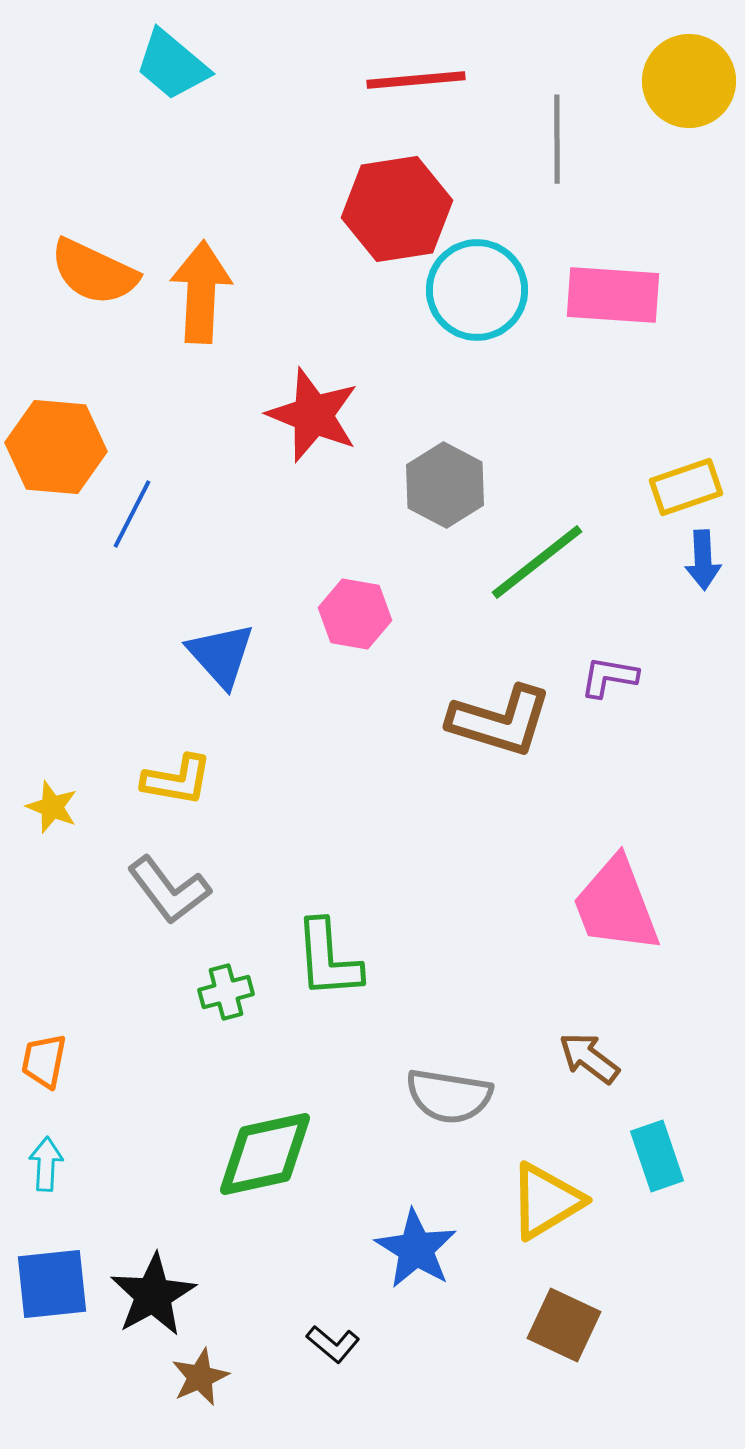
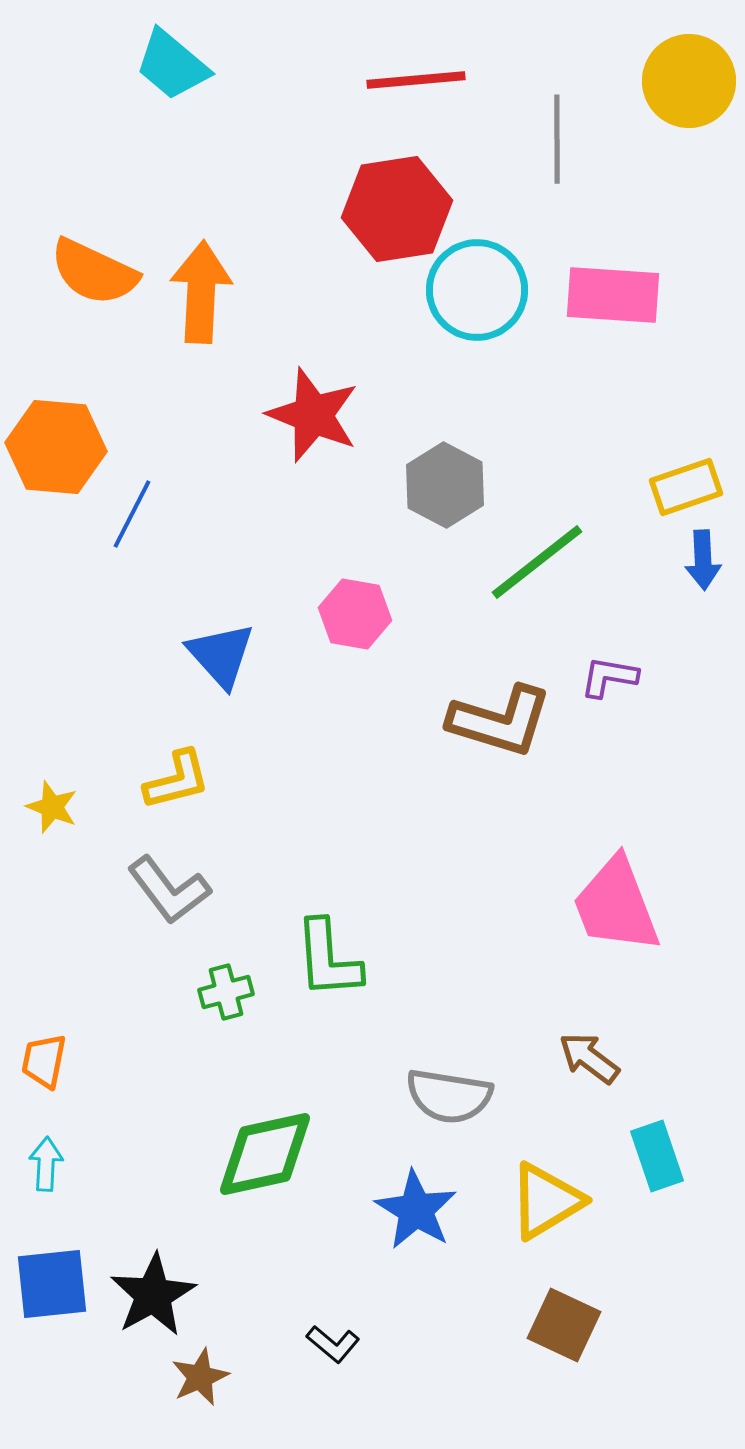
yellow L-shape: rotated 24 degrees counterclockwise
blue star: moved 39 px up
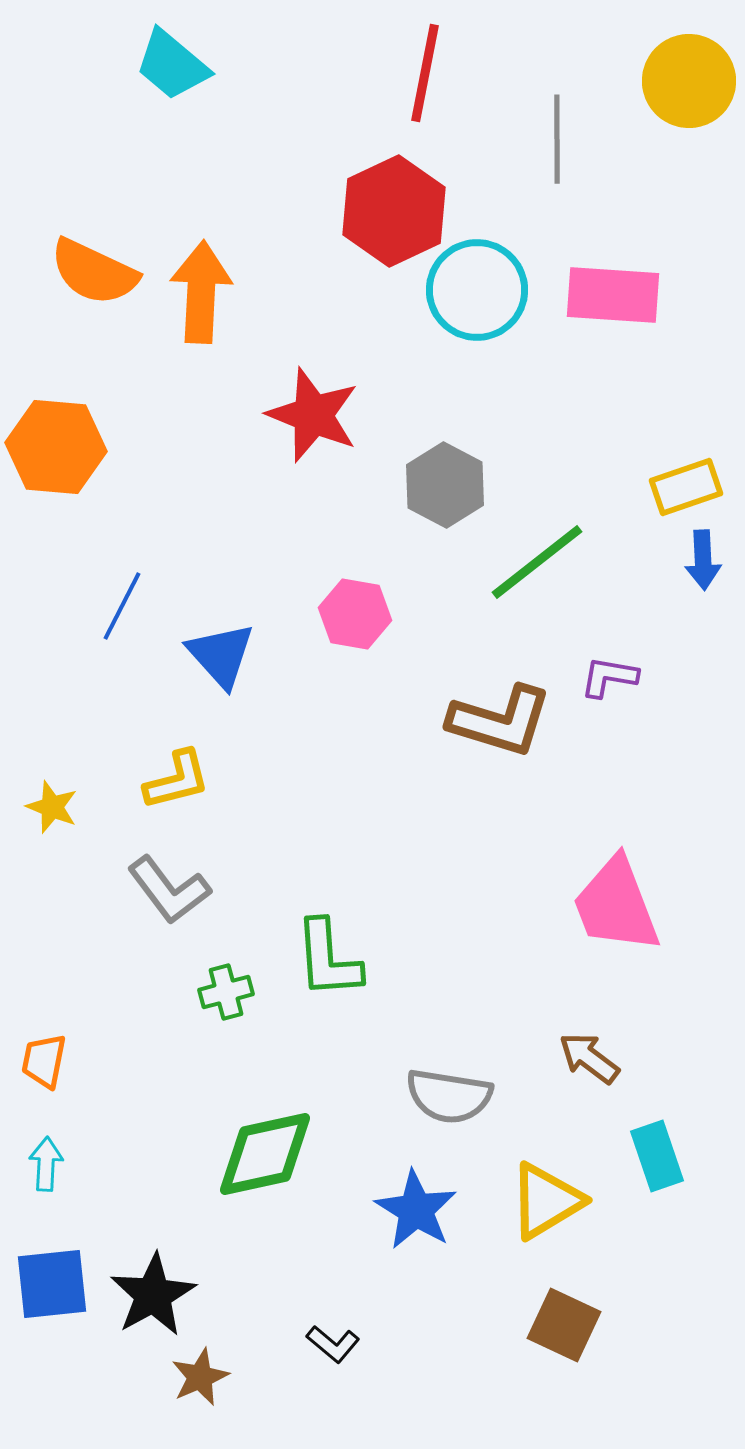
red line: moved 9 px right, 7 px up; rotated 74 degrees counterclockwise
red hexagon: moved 3 px left, 2 px down; rotated 16 degrees counterclockwise
blue line: moved 10 px left, 92 px down
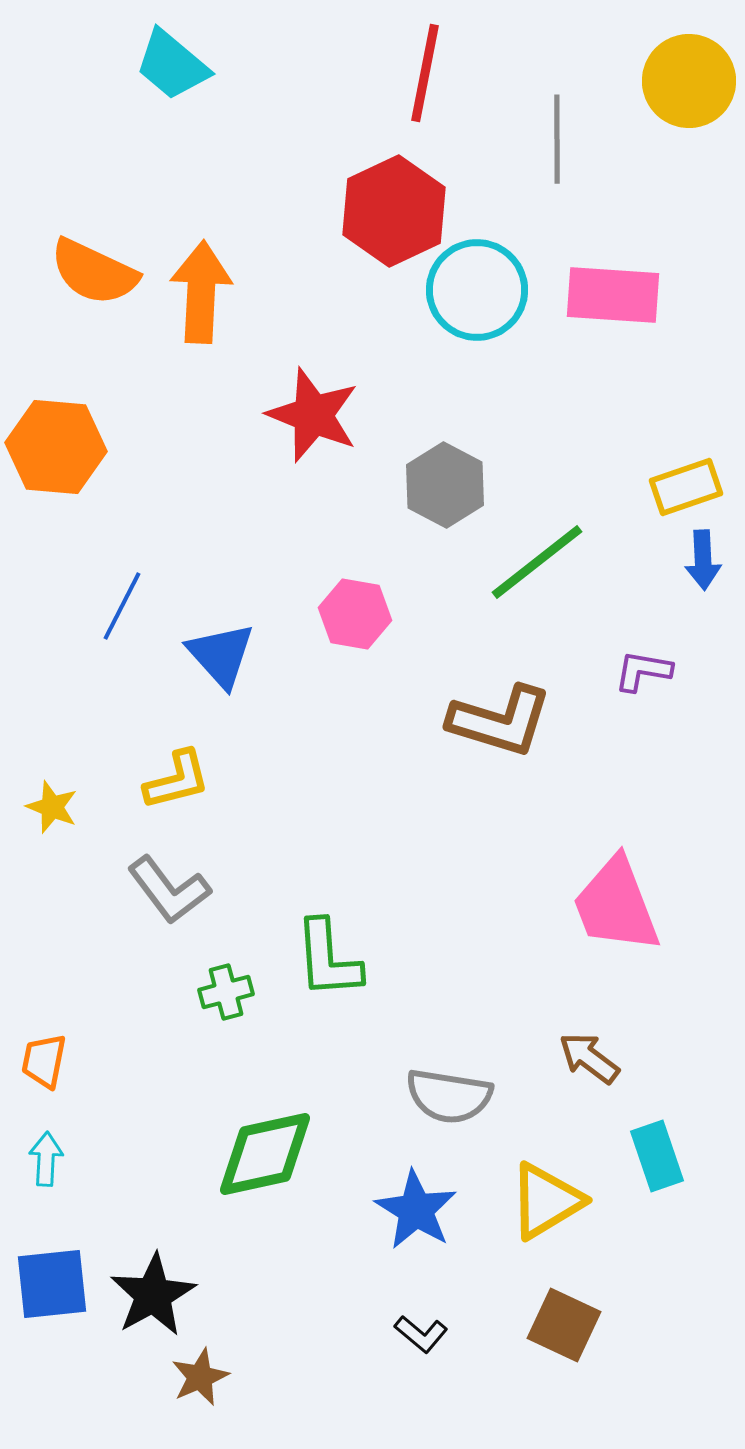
purple L-shape: moved 34 px right, 6 px up
cyan arrow: moved 5 px up
black L-shape: moved 88 px right, 10 px up
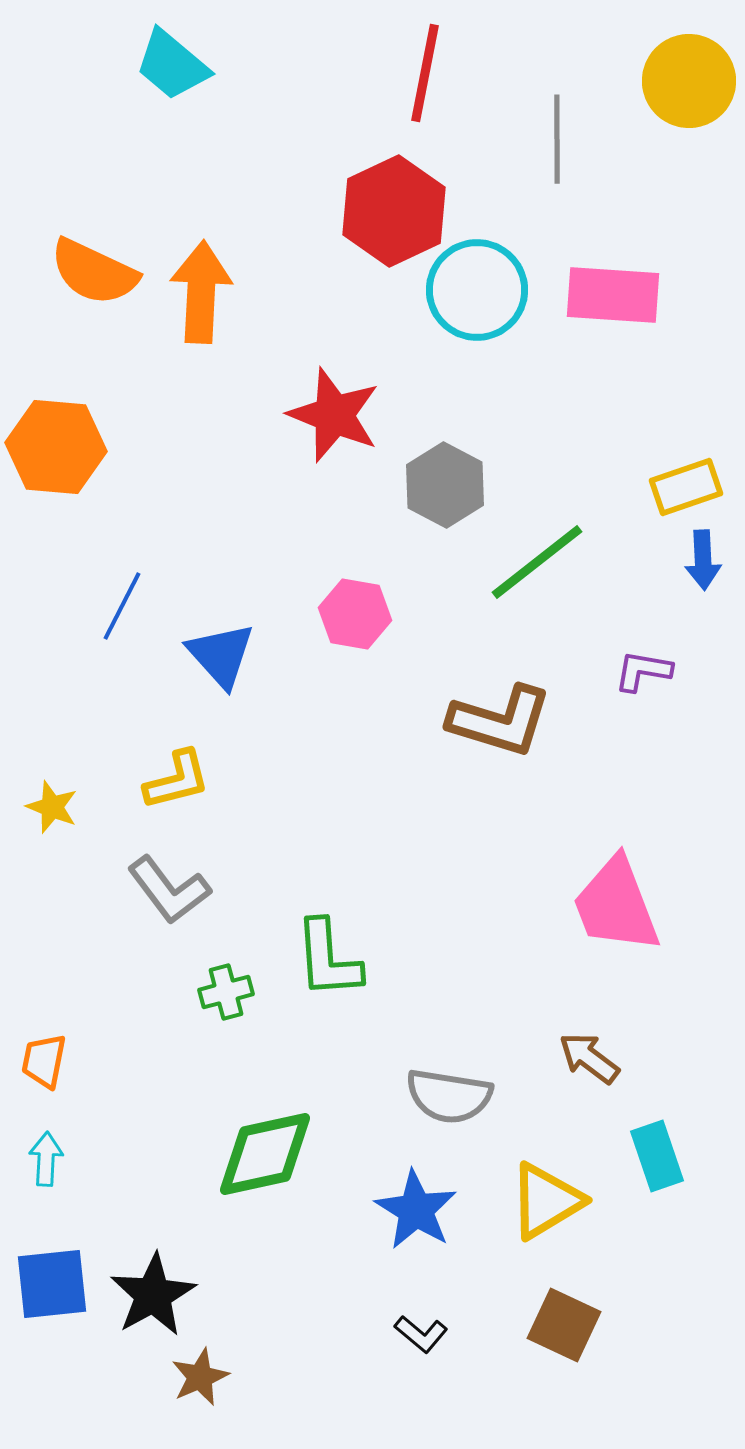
red star: moved 21 px right
